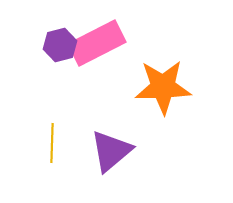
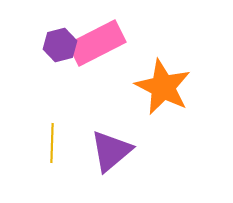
orange star: rotated 28 degrees clockwise
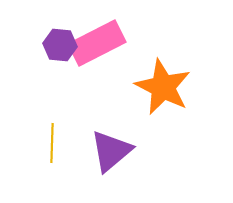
purple hexagon: rotated 20 degrees clockwise
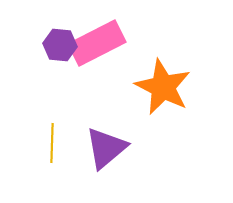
purple triangle: moved 5 px left, 3 px up
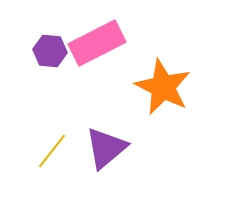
purple hexagon: moved 10 px left, 6 px down
yellow line: moved 8 px down; rotated 36 degrees clockwise
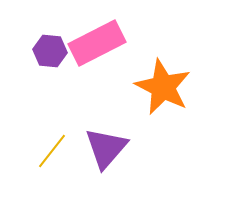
purple triangle: rotated 9 degrees counterclockwise
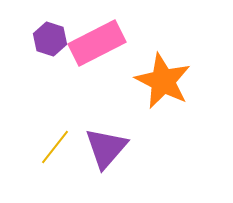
purple hexagon: moved 12 px up; rotated 12 degrees clockwise
orange star: moved 6 px up
yellow line: moved 3 px right, 4 px up
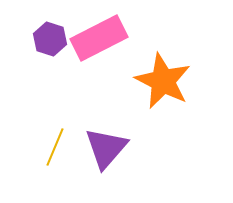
pink rectangle: moved 2 px right, 5 px up
yellow line: rotated 15 degrees counterclockwise
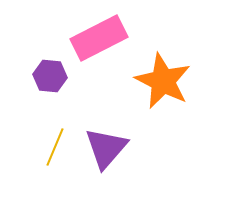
purple hexagon: moved 37 px down; rotated 12 degrees counterclockwise
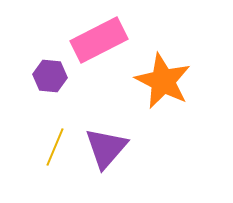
pink rectangle: moved 2 px down
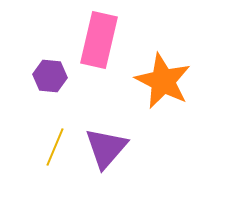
pink rectangle: rotated 50 degrees counterclockwise
